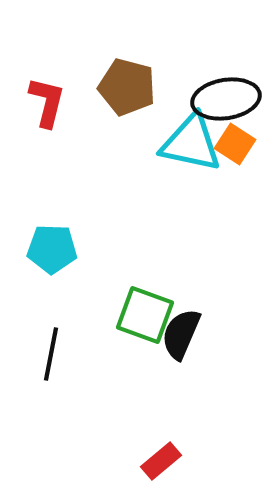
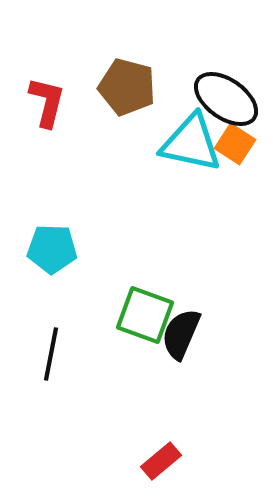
black ellipse: rotated 44 degrees clockwise
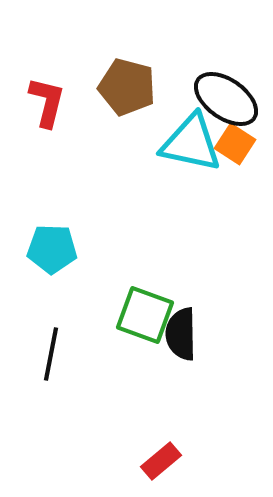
black semicircle: rotated 24 degrees counterclockwise
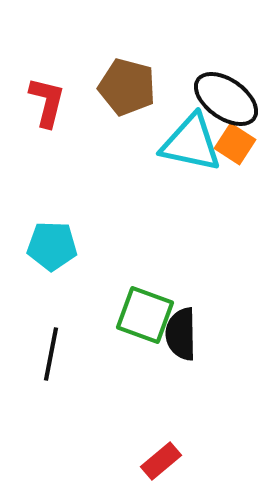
cyan pentagon: moved 3 px up
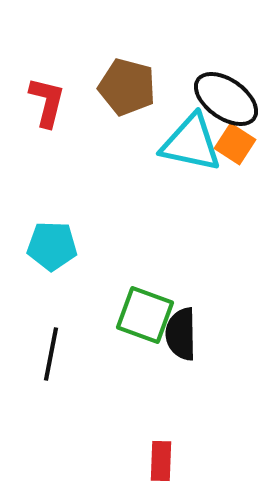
red rectangle: rotated 48 degrees counterclockwise
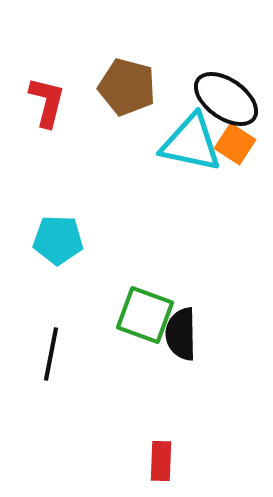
cyan pentagon: moved 6 px right, 6 px up
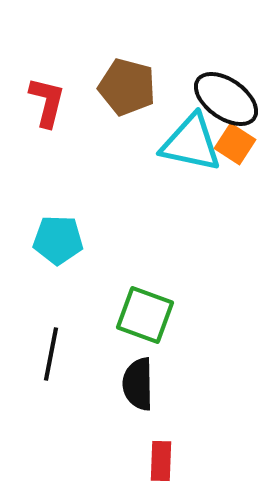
black semicircle: moved 43 px left, 50 px down
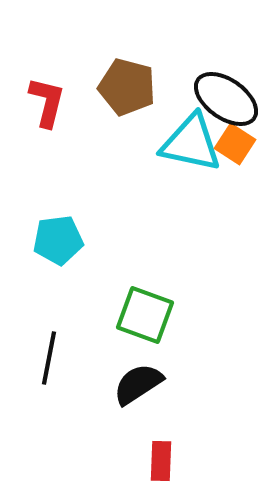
cyan pentagon: rotated 9 degrees counterclockwise
black line: moved 2 px left, 4 px down
black semicircle: rotated 58 degrees clockwise
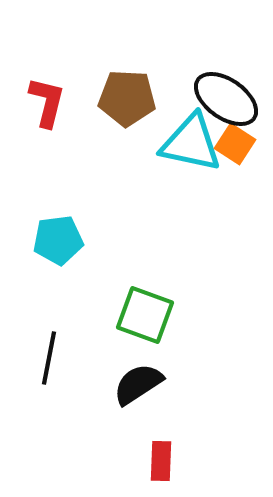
brown pentagon: moved 11 px down; rotated 12 degrees counterclockwise
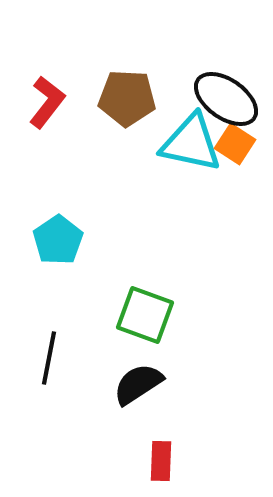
red L-shape: rotated 24 degrees clockwise
cyan pentagon: rotated 27 degrees counterclockwise
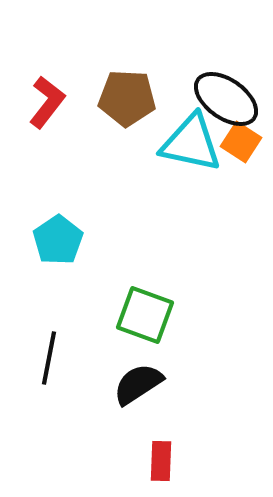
orange square: moved 6 px right, 2 px up
